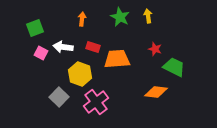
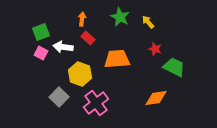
yellow arrow: moved 6 px down; rotated 32 degrees counterclockwise
green square: moved 6 px right, 4 px down
red rectangle: moved 5 px left, 9 px up; rotated 24 degrees clockwise
orange diamond: moved 6 px down; rotated 15 degrees counterclockwise
pink cross: moved 1 px down
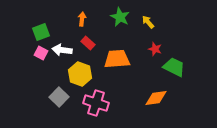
red rectangle: moved 5 px down
white arrow: moved 1 px left, 3 px down
pink cross: rotated 35 degrees counterclockwise
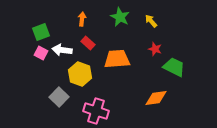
yellow arrow: moved 3 px right, 1 px up
pink cross: moved 8 px down
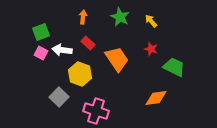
orange arrow: moved 1 px right, 2 px up
red star: moved 4 px left
orange trapezoid: rotated 60 degrees clockwise
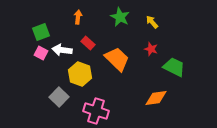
orange arrow: moved 5 px left
yellow arrow: moved 1 px right, 1 px down
orange trapezoid: rotated 12 degrees counterclockwise
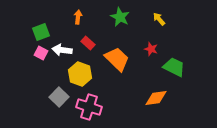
yellow arrow: moved 7 px right, 3 px up
pink cross: moved 7 px left, 4 px up
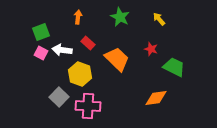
pink cross: moved 1 px left, 1 px up; rotated 15 degrees counterclockwise
